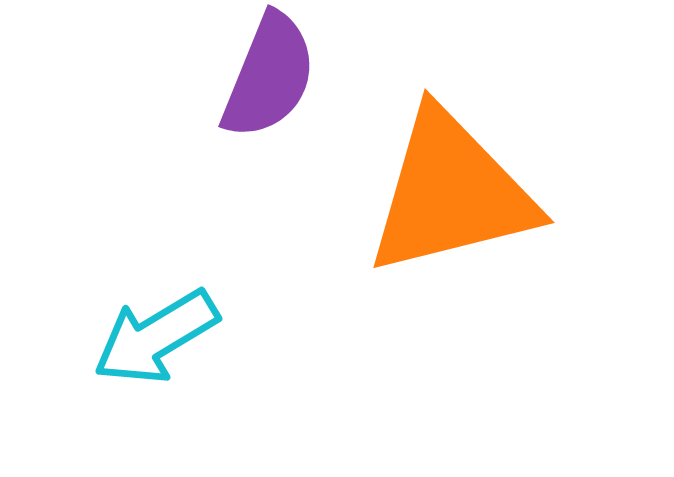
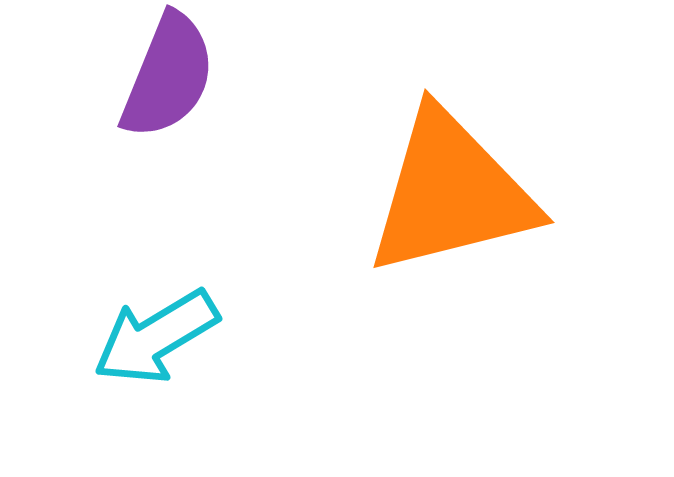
purple semicircle: moved 101 px left
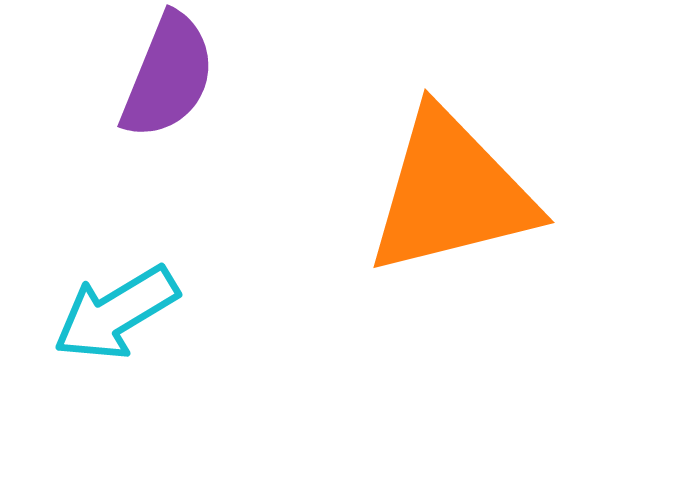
cyan arrow: moved 40 px left, 24 px up
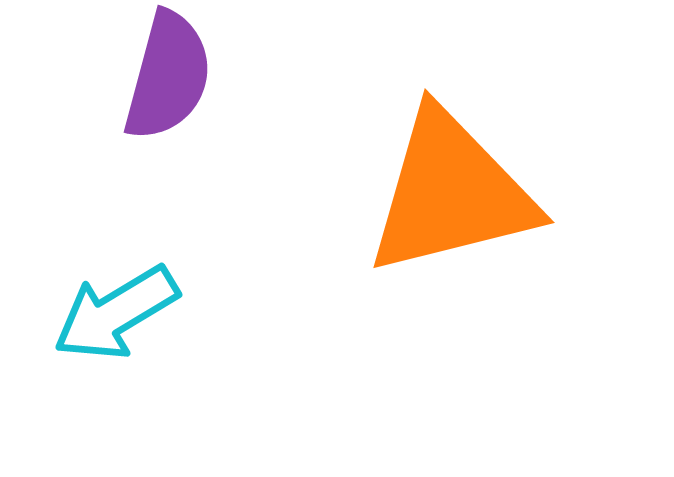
purple semicircle: rotated 7 degrees counterclockwise
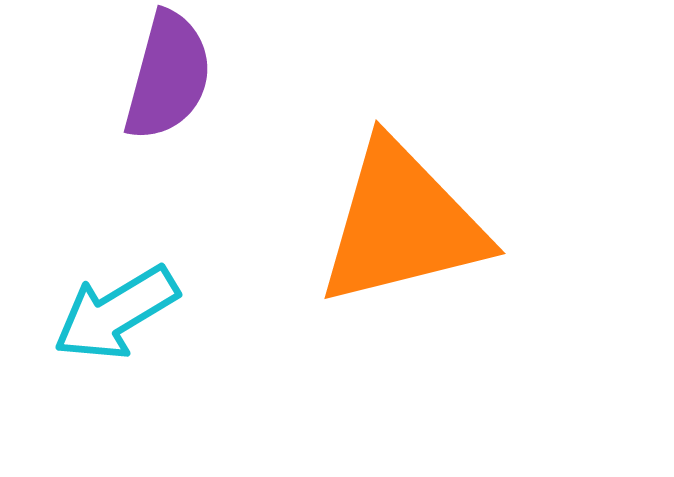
orange triangle: moved 49 px left, 31 px down
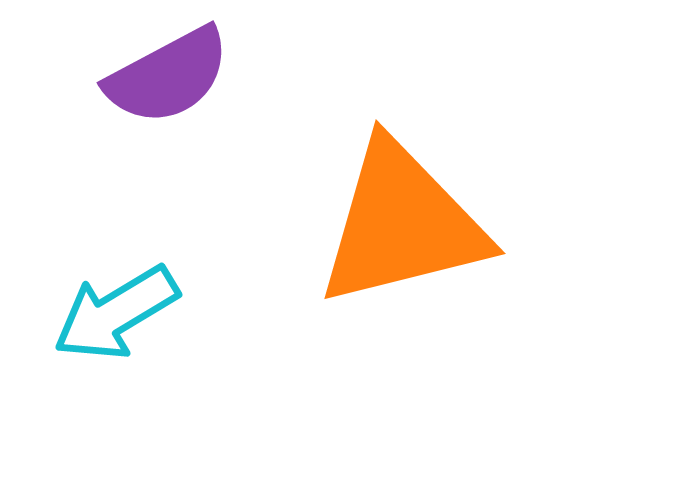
purple semicircle: rotated 47 degrees clockwise
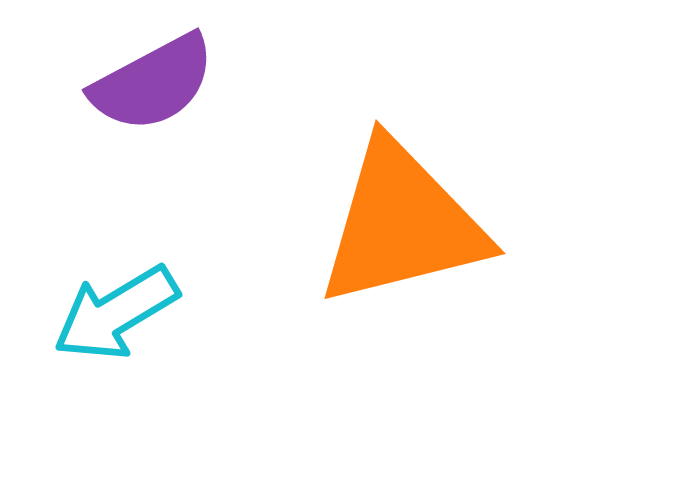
purple semicircle: moved 15 px left, 7 px down
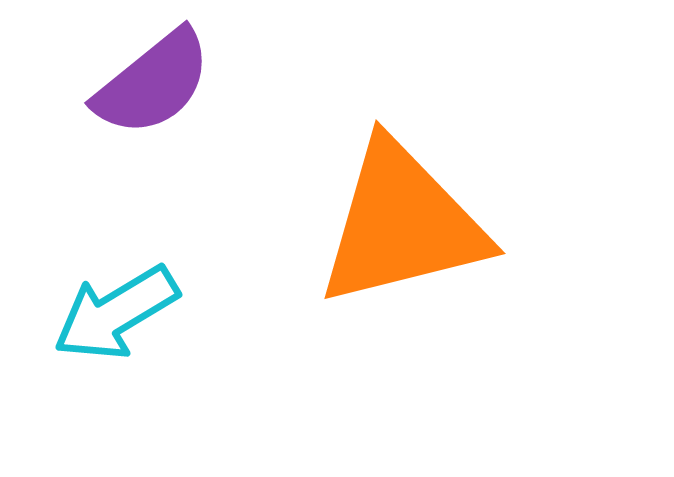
purple semicircle: rotated 11 degrees counterclockwise
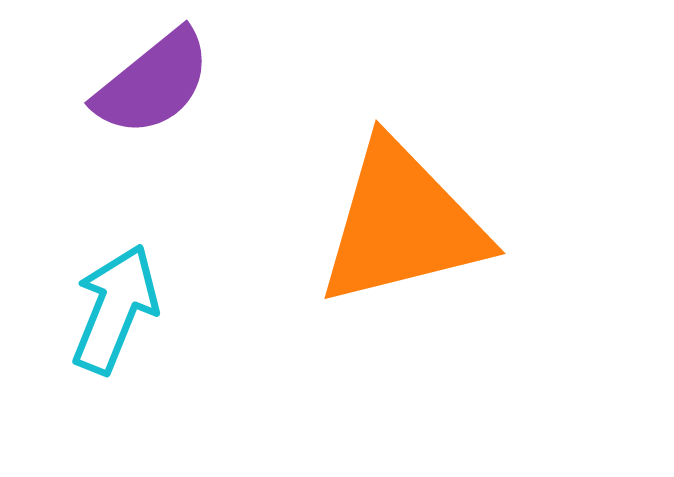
cyan arrow: moved 1 px left, 4 px up; rotated 143 degrees clockwise
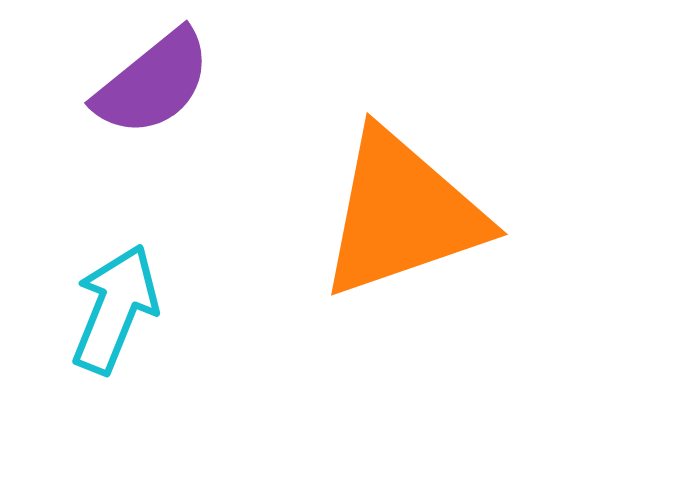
orange triangle: moved 10 px up; rotated 5 degrees counterclockwise
